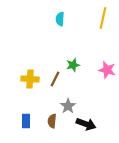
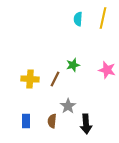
cyan semicircle: moved 18 px right
black arrow: rotated 66 degrees clockwise
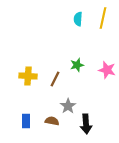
green star: moved 4 px right
yellow cross: moved 2 px left, 3 px up
brown semicircle: rotated 96 degrees clockwise
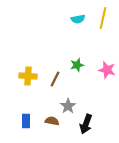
cyan semicircle: rotated 104 degrees counterclockwise
black arrow: rotated 24 degrees clockwise
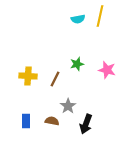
yellow line: moved 3 px left, 2 px up
green star: moved 1 px up
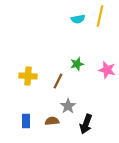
brown line: moved 3 px right, 2 px down
brown semicircle: rotated 16 degrees counterclockwise
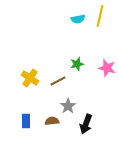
pink star: moved 2 px up
yellow cross: moved 2 px right, 2 px down; rotated 30 degrees clockwise
brown line: rotated 35 degrees clockwise
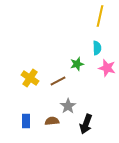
cyan semicircle: moved 19 px right, 29 px down; rotated 80 degrees counterclockwise
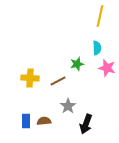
yellow cross: rotated 30 degrees counterclockwise
brown semicircle: moved 8 px left
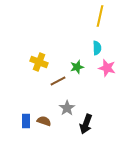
green star: moved 3 px down
yellow cross: moved 9 px right, 16 px up; rotated 18 degrees clockwise
gray star: moved 1 px left, 2 px down
brown semicircle: rotated 24 degrees clockwise
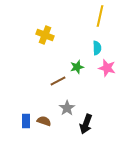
yellow cross: moved 6 px right, 27 px up
